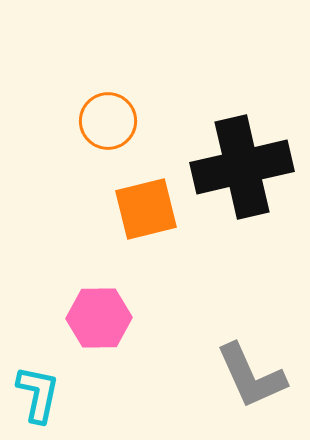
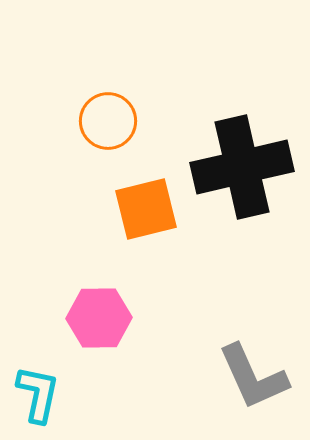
gray L-shape: moved 2 px right, 1 px down
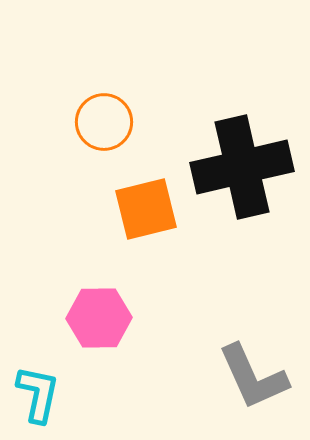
orange circle: moved 4 px left, 1 px down
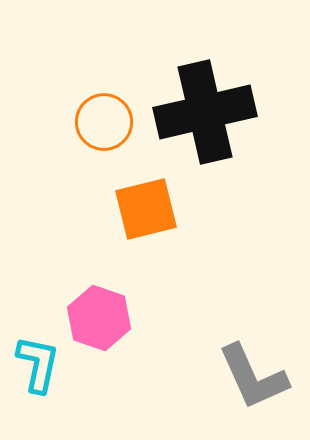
black cross: moved 37 px left, 55 px up
pink hexagon: rotated 20 degrees clockwise
cyan L-shape: moved 30 px up
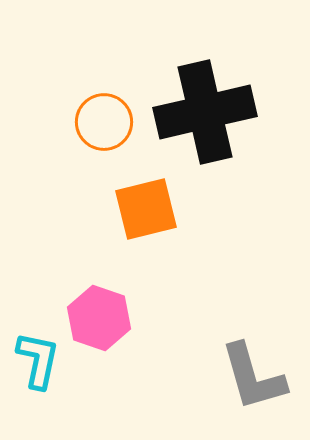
cyan L-shape: moved 4 px up
gray L-shape: rotated 8 degrees clockwise
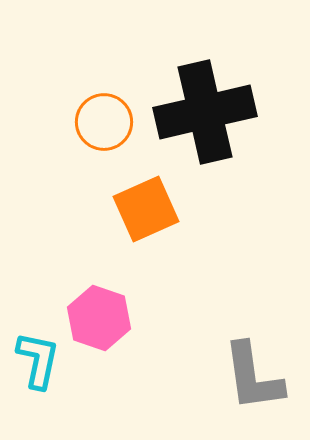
orange square: rotated 10 degrees counterclockwise
gray L-shape: rotated 8 degrees clockwise
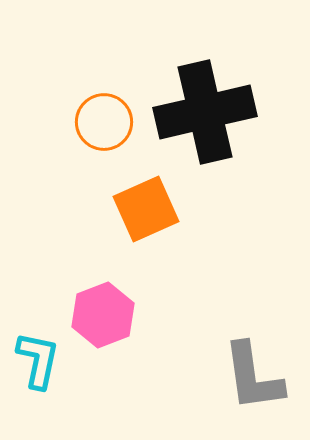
pink hexagon: moved 4 px right, 3 px up; rotated 20 degrees clockwise
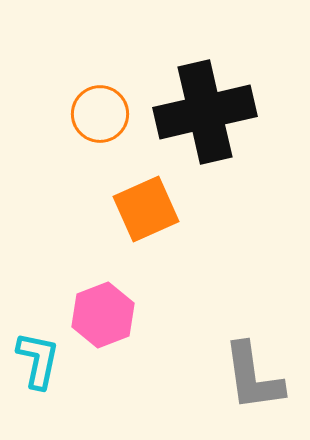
orange circle: moved 4 px left, 8 px up
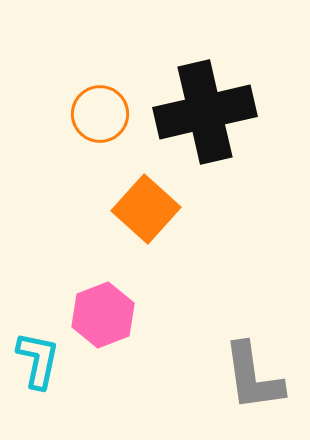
orange square: rotated 24 degrees counterclockwise
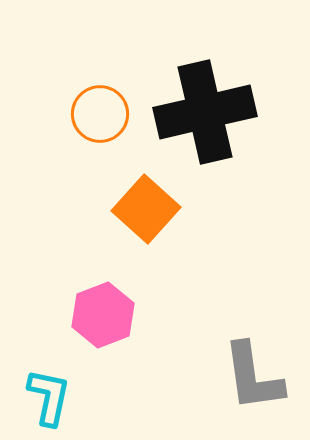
cyan L-shape: moved 11 px right, 37 px down
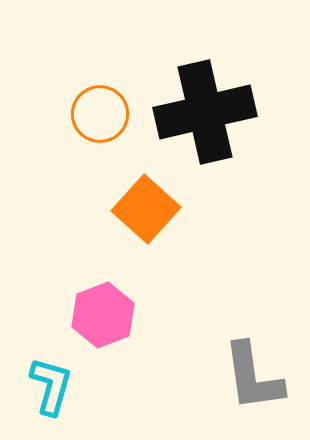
cyan L-shape: moved 2 px right, 11 px up; rotated 4 degrees clockwise
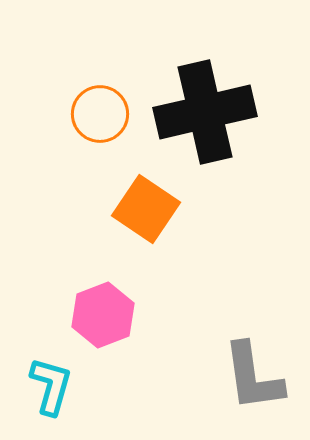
orange square: rotated 8 degrees counterclockwise
